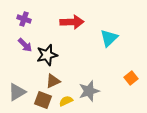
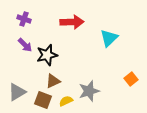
orange square: moved 1 px down
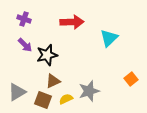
yellow semicircle: moved 2 px up
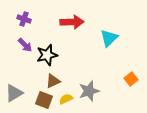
gray triangle: moved 3 px left, 1 px down
brown square: moved 1 px right
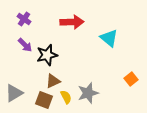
purple cross: rotated 16 degrees clockwise
cyan triangle: rotated 36 degrees counterclockwise
gray star: moved 1 px left, 2 px down
yellow semicircle: moved 2 px up; rotated 88 degrees clockwise
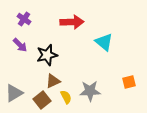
cyan triangle: moved 5 px left, 4 px down
purple arrow: moved 5 px left
orange square: moved 2 px left, 3 px down; rotated 24 degrees clockwise
gray star: moved 2 px right, 2 px up; rotated 15 degrees clockwise
brown square: moved 2 px left; rotated 30 degrees clockwise
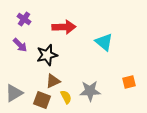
red arrow: moved 8 px left, 5 px down
brown square: rotated 30 degrees counterclockwise
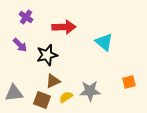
purple cross: moved 2 px right, 2 px up
gray triangle: rotated 24 degrees clockwise
yellow semicircle: rotated 96 degrees counterclockwise
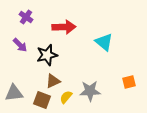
yellow semicircle: rotated 16 degrees counterclockwise
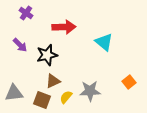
purple cross: moved 4 px up
orange square: rotated 24 degrees counterclockwise
